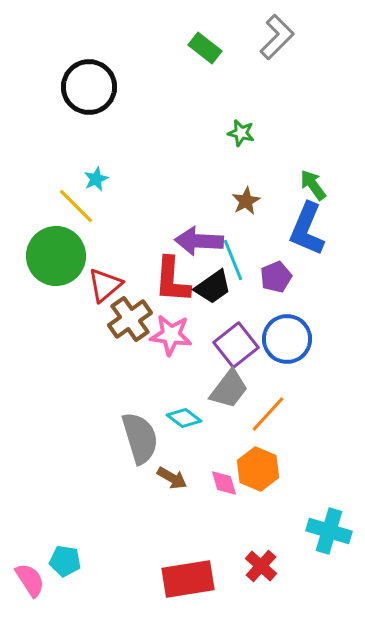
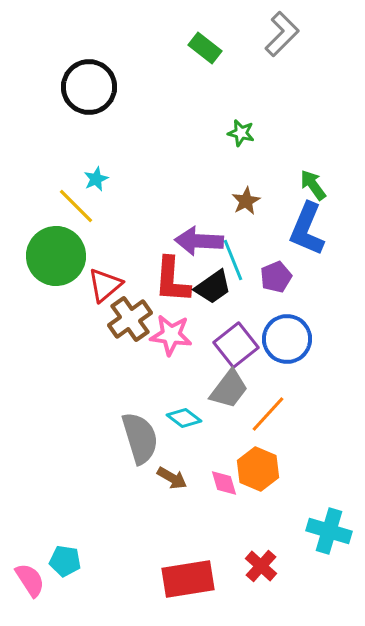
gray L-shape: moved 5 px right, 3 px up
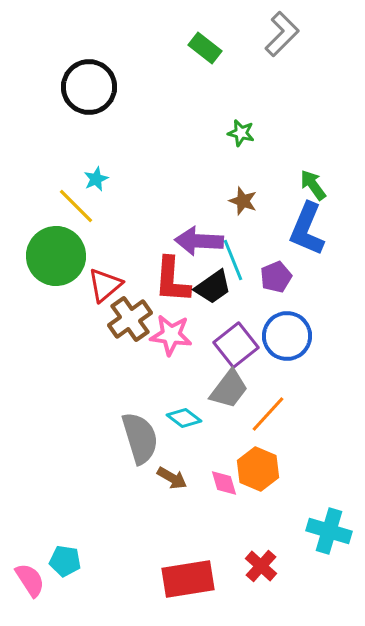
brown star: moved 3 px left; rotated 24 degrees counterclockwise
blue circle: moved 3 px up
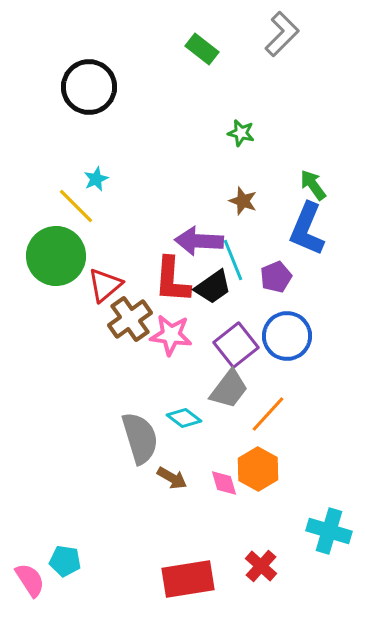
green rectangle: moved 3 px left, 1 px down
orange hexagon: rotated 6 degrees clockwise
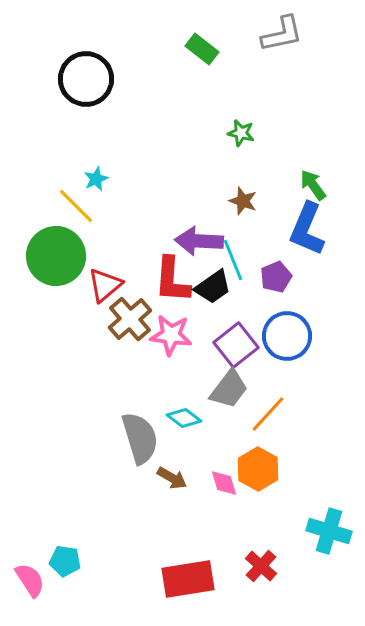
gray L-shape: rotated 33 degrees clockwise
black circle: moved 3 px left, 8 px up
brown cross: rotated 6 degrees counterclockwise
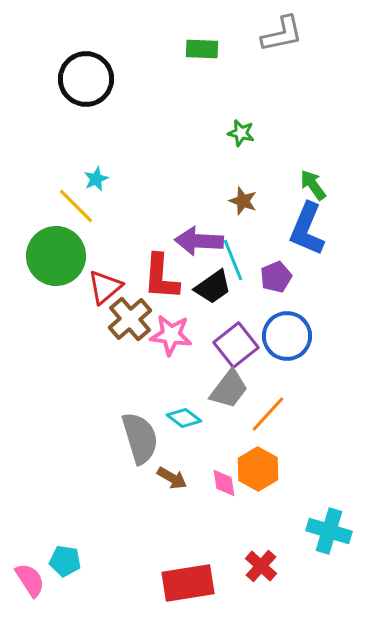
green rectangle: rotated 36 degrees counterclockwise
red L-shape: moved 11 px left, 3 px up
red triangle: moved 2 px down
pink diamond: rotated 8 degrees clockwise
red rectangle: moved 4 px down
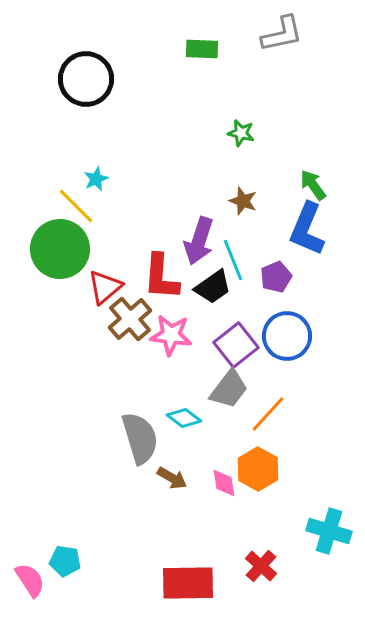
purple arrow: rotated 75 degrees counterclockwise
green circle: moved 4 px right, 7 px up
red rectangle: rotated 8 degrees clockwise
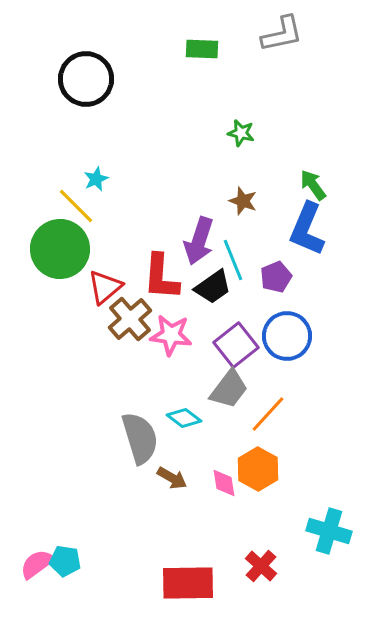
pink semicircle: moved 7 px right, 16 px up; rotated 93 degrees counterclockwise
